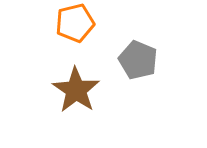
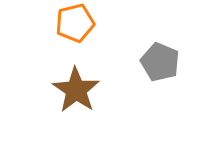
gray pentagon: moved 22 px right, 2 px down
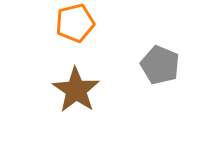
gray pentagon: moved 3 px down
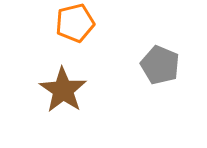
brown star: moved 13 px left
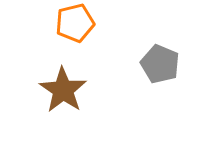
gray pentagon: moved 1 px up
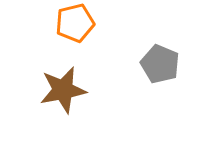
brown star: rotated 27 degrees clockwise
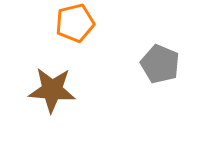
brown star: moved 11 px left; rotated 15 degrees clockwise
